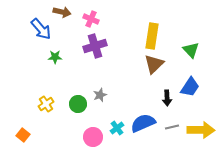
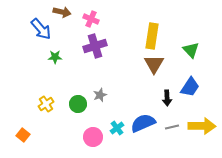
brown triangle: rotated 15 degrees counterclockwise
yellow arrow: moved 1 px right, 4 px up
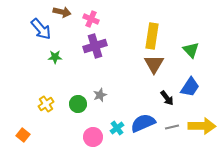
black arrow: rotated 35 degrees counterclockwise
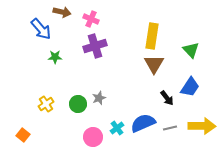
gray star: moved 1 px left, 3 px down
gray line: moved 2 px left, 1 px down
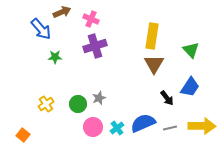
brown arrow: rotated 36 degrees counterclockwise
pink circle: moved 10 px up
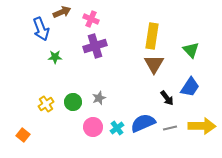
blue arrow: rotated 20 degrees clockwise
green circle: moved 5 px left, 2 px up
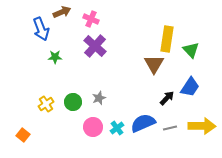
yellow rectangle: moved 15 px right, 3 px down
purple cross: rotated 30 degrees counterclockwise
black arrow: rotated 98 degrees counterclockwise
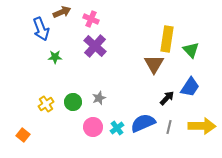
gray line: moved 1 px left, 1 px up; rotated 64 degrees counterclockwise
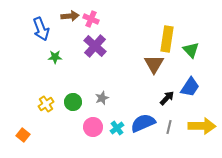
brown arrow: moved 8 px right, 4 px down; rotated 18 degrees clockwise
gray star: moved 3 px right
